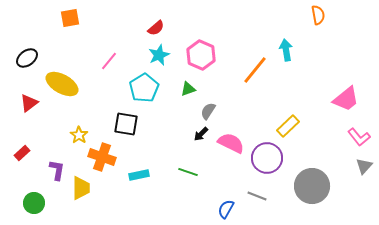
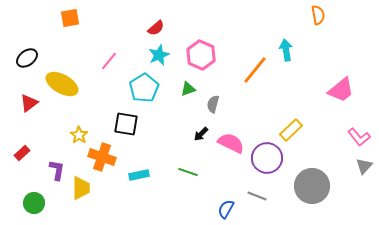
pink trapezoid: moved 5 px left, 9 px up
gray semicircle: moved 5 px right, 7 px up; rotated 18 degrees counterclockwise
yellow rectangle: moved 3 px right, 4 px down
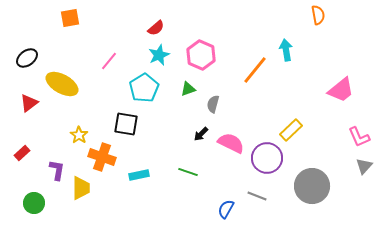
pink L-shape: rotated 15 degrees clockwise
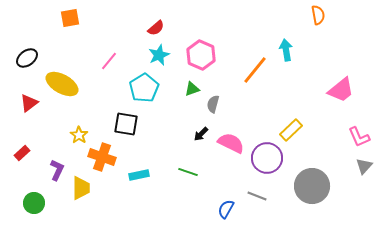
green triangle: moved 4 px right
purple L-shape: rotated 15 degrees clockwise
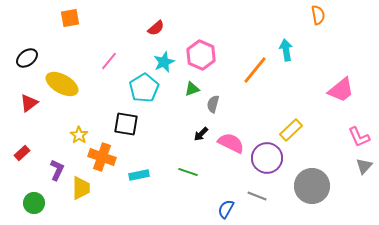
cyan star: moved 5 px right, 7 px down
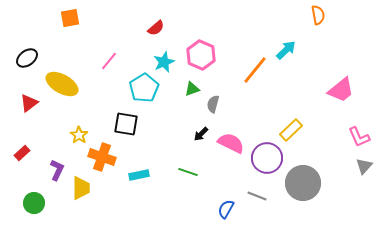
cyan arrow: rotated 55 degrees clockwise
gray circle: moved 9 px left, 3 px up
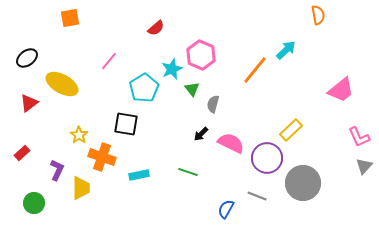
cyan star: moved 8 px right, 7 px down
green triangle: rotated 49 degrees counterclockwise
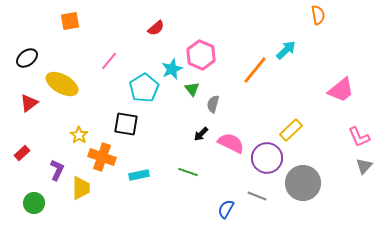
orange square: moved 3 px down
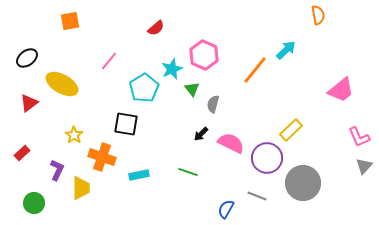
pink hexagon: moved 3 px right
yellow star: moved 5 px left
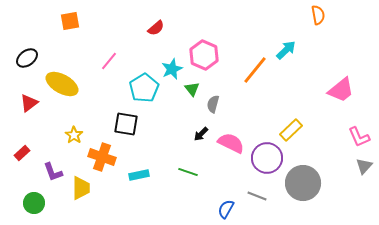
purple L-shape: moved 4 px left, 2 px down; rotated 135 degrees clockwise
